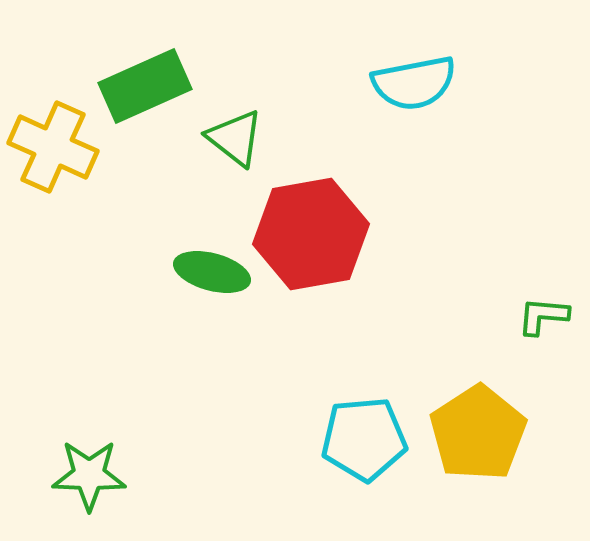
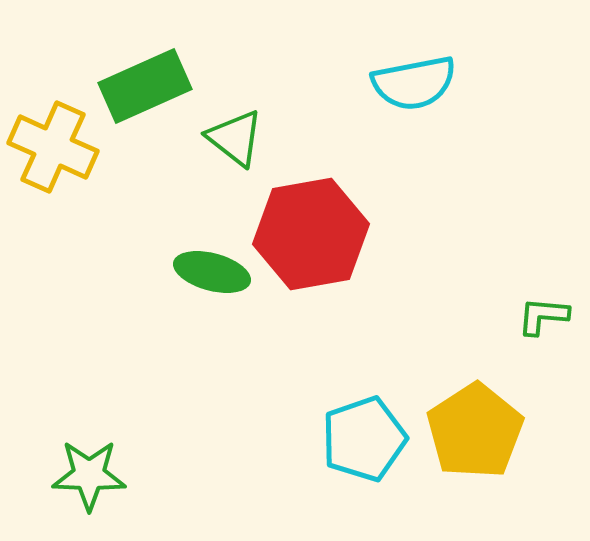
yellow pentagon: moved 3 px left, 2 px up
cyan pentagon: rotated 14 degrees counterclockwise
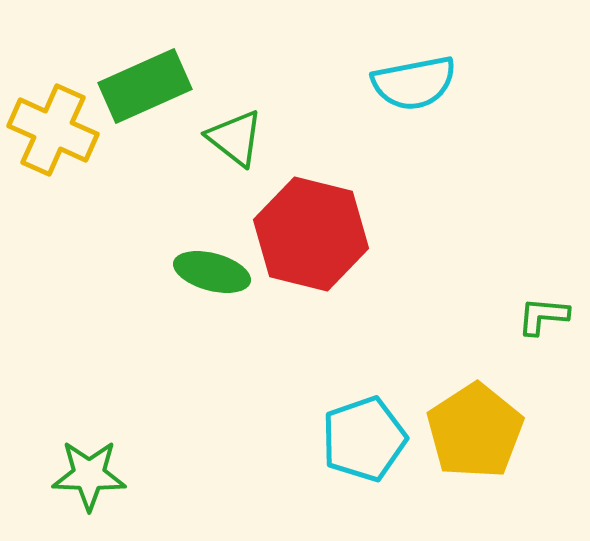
yellow cross: moved 17 px up
red hexagon: rotated 24 degrees clockwise
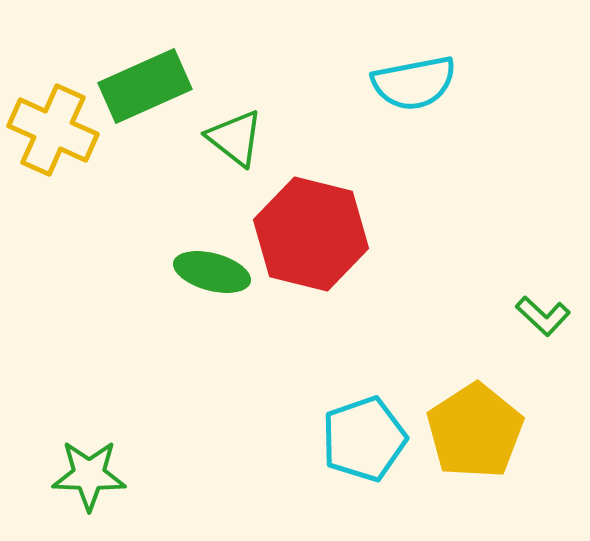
green L-shape: rotated 142 degrees counterclockwise
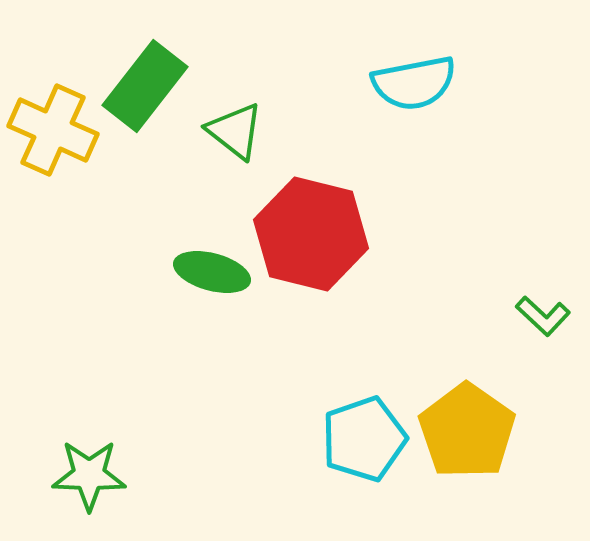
green rectangle: rotated 28 degrees counterclockwise
green triangle: moved 7 px up
yellow pentagon: moved 8 px left; rotated 4 degrees counterclockwise
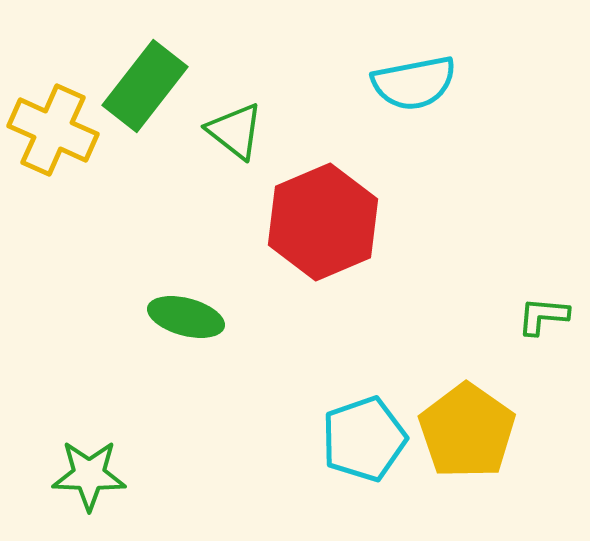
red hexagon: moved 12 px right, 12 px up; rotated 23 degrees clockwise
green ellipse: moved 26 px left, 45 px down
green L-shape: rotated 142 degrees clockwise
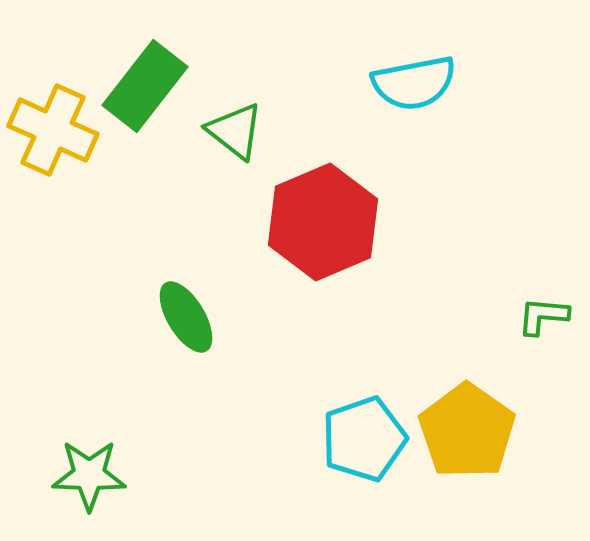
green ellipse: rotated 44 degrees clockwise
